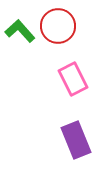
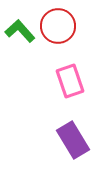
pink rectangle: moved 3 px left, 2 px down; rotated 8 degrees clockwise
purple rectangle: moved 3 px left; rotated 9 degrees counterclockwise
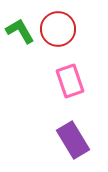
red circle: moved 3 px down
green L-shape: rotated 12 degrees clockwise
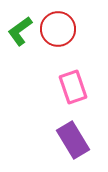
green L-shape: rotated 96 degrees counterclockwise
pink rectangle: moved 3 px right, 6 px down
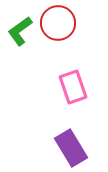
red circle: moved 6 px up
purple rectangle: moved 2 px left, 8 px down
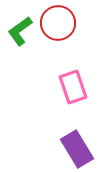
purple rectangle: moved 6 px right, 1 px down
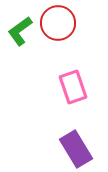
purple rectangle: moved 1 px left
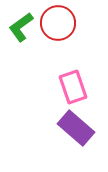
green L-shape: moved 1 px right, 4 px up
purple rectangle: moved 21 px up; rotated 18 degrees counterclockwise
